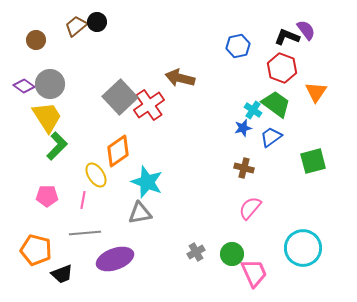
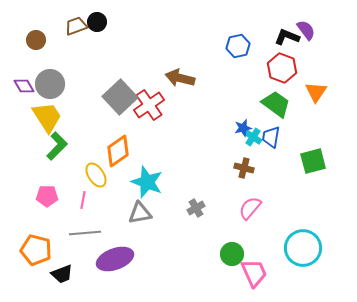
brown trapezoid: rotated 20 degrees clockwise
purple diamond: rotated 25 degrees clockwise
cyan cross: moved 27 px down
blue trapezoid: rotated 45 degrees counterclockwise
gray cross: moved 44 px up
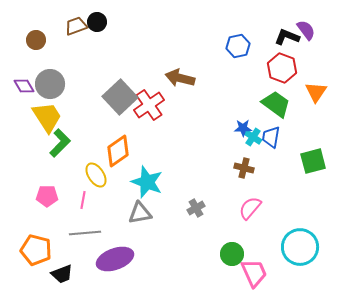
blue star: rotated 12 degrees clockwise
green L-shape: moved 3 px right, 3 px up
cyan circle: moved 3 px left, 1 px up
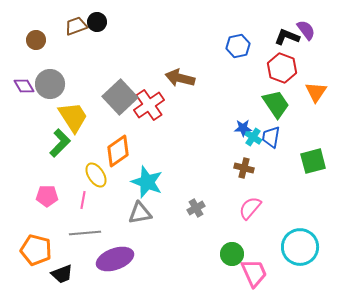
green trapezoid: rotated 20 degrees clockwise
yellow trapezoid: moved 26 px right
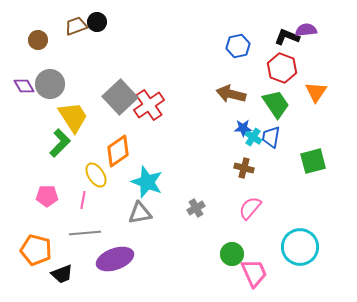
purple semicircle: rotated 60 degrees counterclockwise
brown circle: moved 2 px right
brown arrow: moved 51 px right, 16 px down
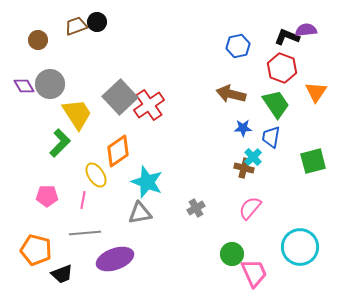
yellow trapezoid: moved 4 px right, 3 px up
cyan cross: moved 20 px down; rotated 12 degrees clockwise
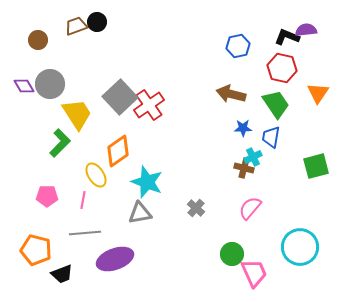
red hexagon: rotated 8 degrees counterclockwise
orange triangle: moved 2 px right, 1 px down
cyan cross: rotated 18 degrees clockwise
green square: moved 3 px right, 5 px down
gray cross: rotated 18 degrees counterclockwise
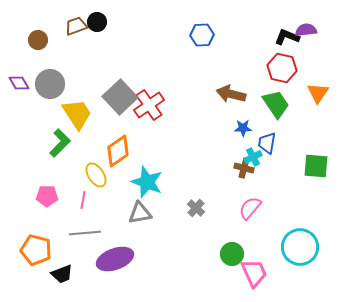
blue hexagon: moved 36 px left, 11 px up; rotated 10 degrees clockwise
purple diamond: moved 5 px left, 3 px up
blue trapezoid: moved 4 px left, 6 px down
green square: rotated 20 degrees clockwise
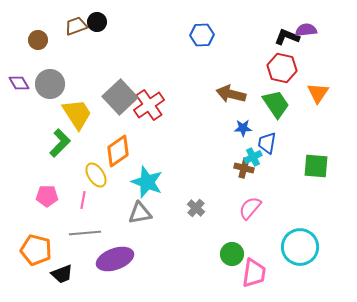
pink trapezoid: rotated 32 degrees clockwise
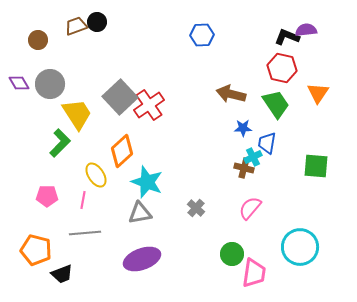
orange diamond: moved 4 px right; rotated 8 degrees counterclockwise
purple ellipse: moved 27 px right
